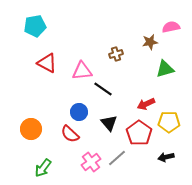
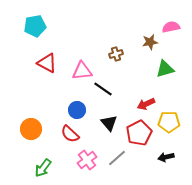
blue circle: moved 2 px left, 2 px up
red pentagon: rotated 10 degrees clockwise
pink cross: moved 4 px left, 2 px up
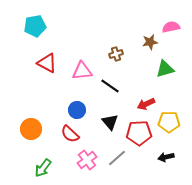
black line: moved 7 px right, 3 px up
black triangle: moved 1 px right, 1 px up
red pentagon: rotated 25 degrees clockwise
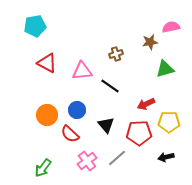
black triangle: moved 4 px left, 3 px down
orange circle: moved 16 px right, 14 px up
pink cross: moved 1 px down
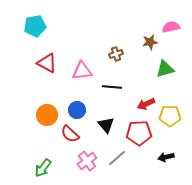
black line: moved 2 px right, 1 px down; rotated 30 degrees counterclockwise
yellow pentagon: moved 1 px right, 6 px up
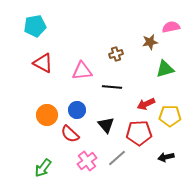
red triangle: moved 4 px left
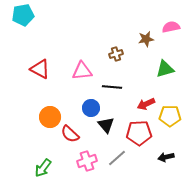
cyan pentagon: moved 12 px left, 11 px up
brown star: moved 4 px left, 3 px up
red triangle: moved 3 px left, 6 px down
blue circle: moved 14 px right, 2 px up
orange circle: moved 3 px right, 2 px down
pink cross: rotated 18 degrees clockwise
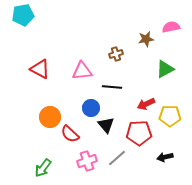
green triangle: rotated 12 degrees counterclockwise
black arrow: moved 1 px left
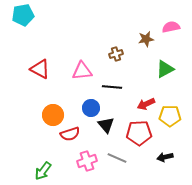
orange circle: moved 3 px right, 2 px up
red semicircle: rotated 60 degrees counterclockwise
gray line: rotated 66 degrees clockwise
green arrow: moved 3 px down
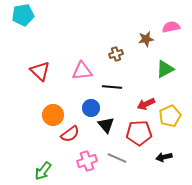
red triangle: moved 2 px down; rotated 15 degrees clockwise
yellow pentagon: rotated 25 degrees counterclockwise
red semicircle: rotated 18 degrees counterclockwise
black arrow: moved 1 px left
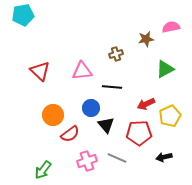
green arrow: moved 1 px up
